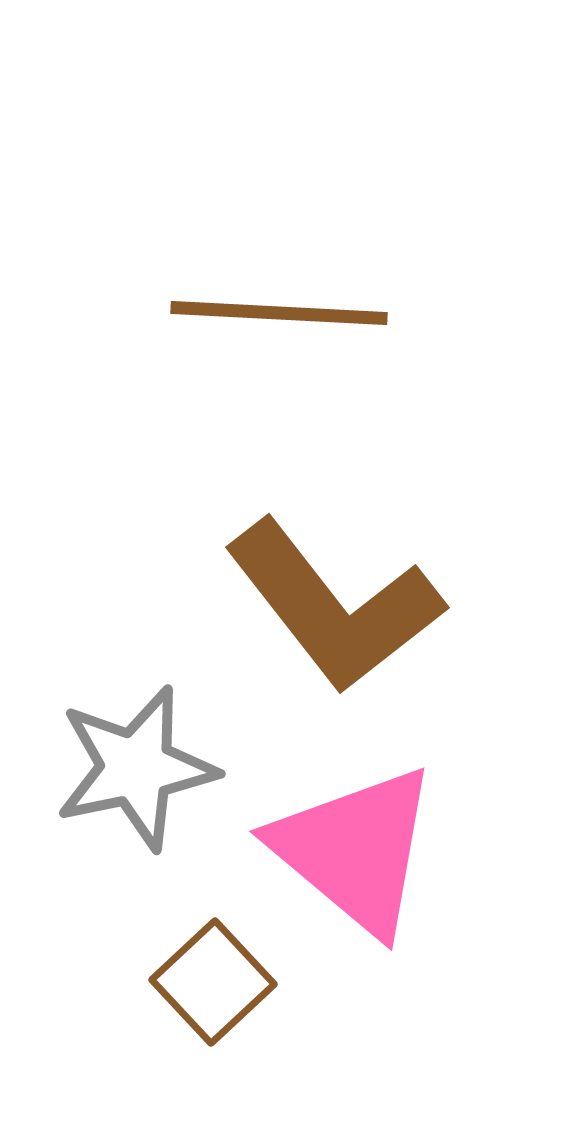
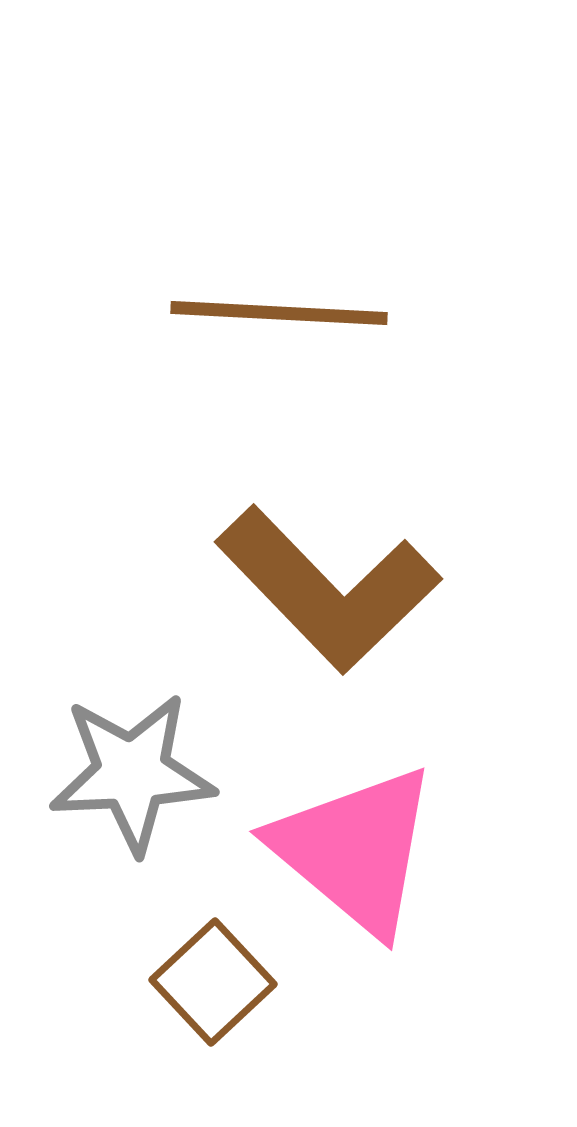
brown L-shape: moved 6 px left, 17 px up; rotated 6 degrees counterclockwise
gray star: moved 4 px left, 5 px down; rotated 9 degrees clockwise
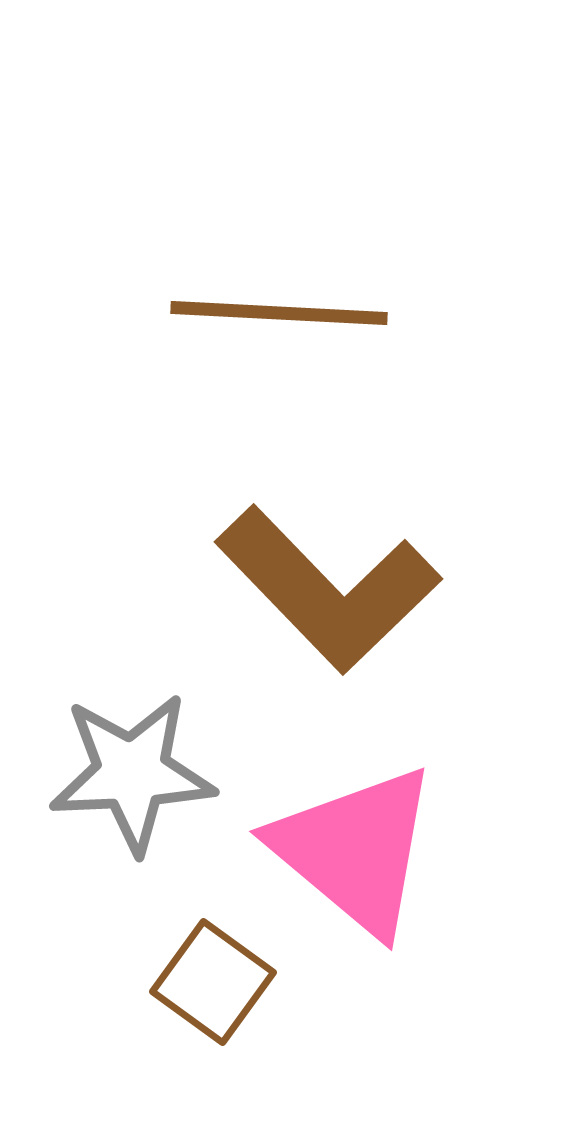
brown square: rotated 11 degrees counterclockwise
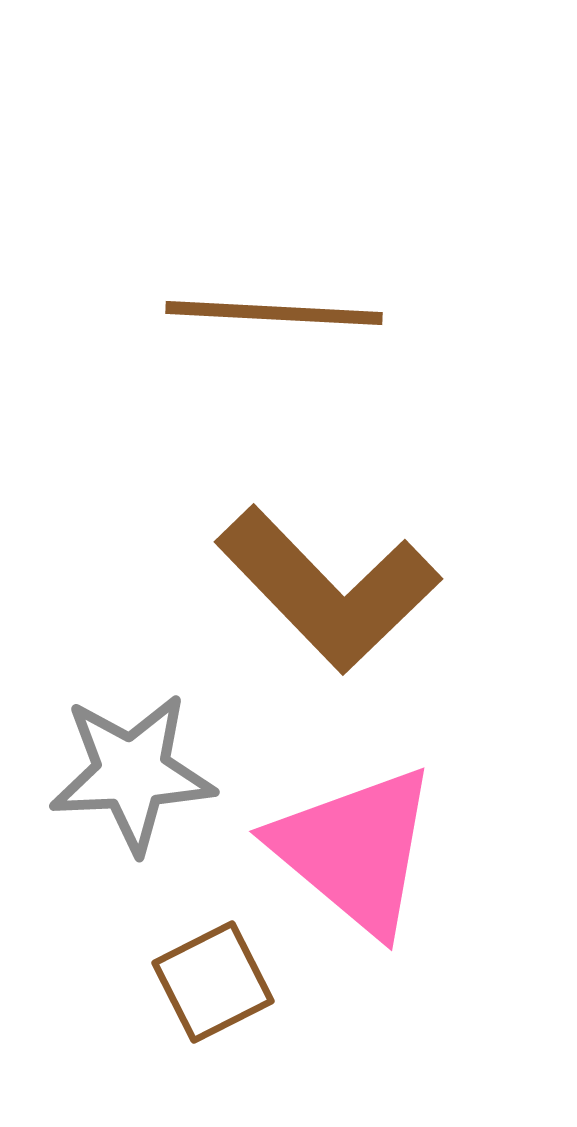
brown line: moved 5 px left
brown square: rotated 27 degrees clockwise
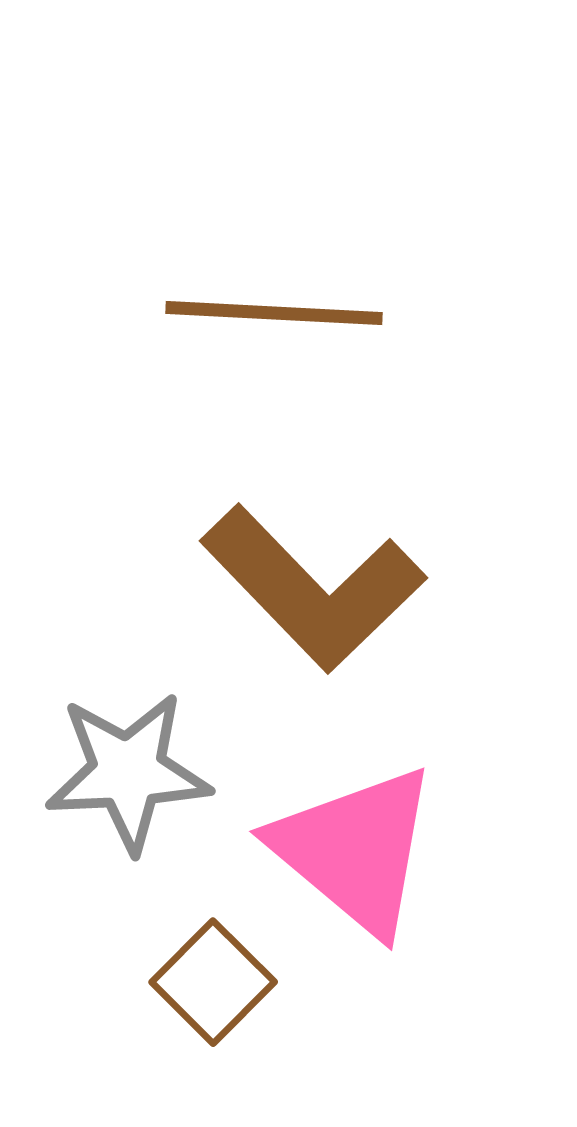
brown L-shape: moved 15 px left, 1 px up
gray star: moved 4 px left, 1 px up
brown square: rotated 18 degrees counterclockwise
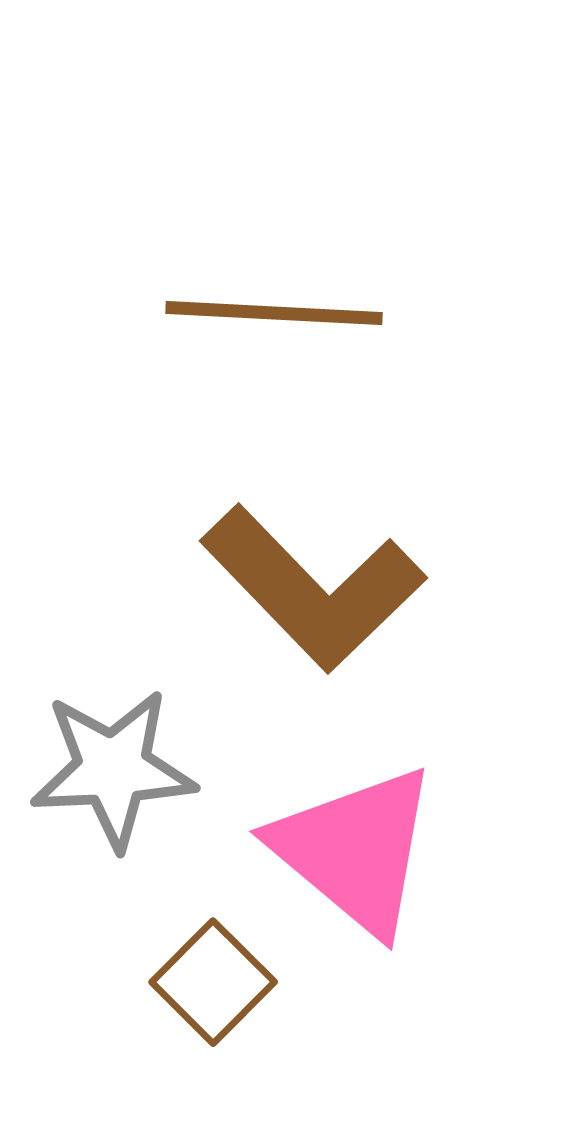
gray star: moved 15 px left, 3 px up
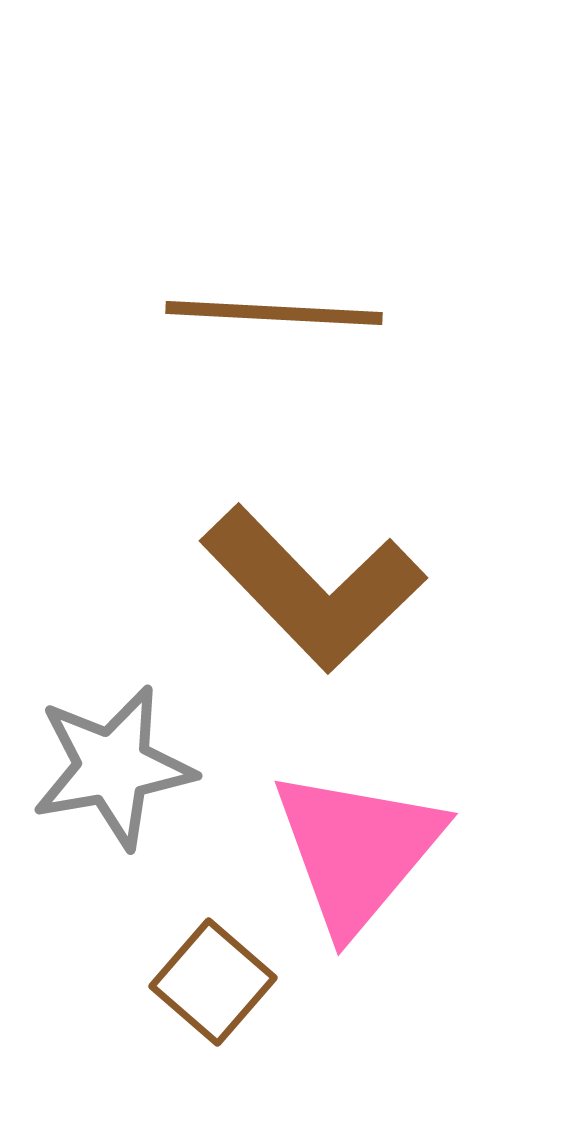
gray star: moved 2 px up; rotated 7 degrees counterclockwise
pink triangle: moved 2 px right; rotated 30 degrees clockwise
brown square: rotated 4 degrees counterclockwise
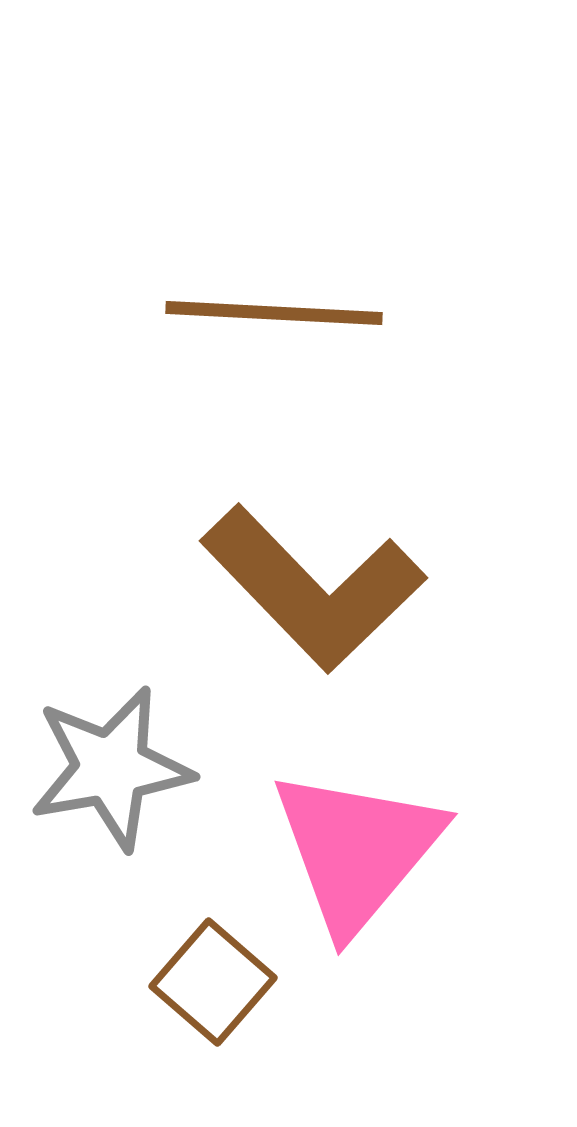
gray star: moved 2 px left, 1 px down
